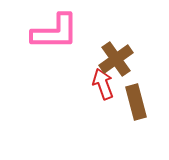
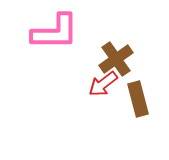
red arrow: rotated 108 degrees counterclockwise
brown rectangle: moved 2 px right, 3 px up
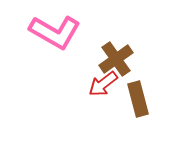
pink L-shape: rotated 30 degrees clockwise
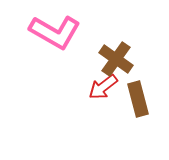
brown cross: rotated 20 degrees counterclockwise
red arrow: moved 3 px down
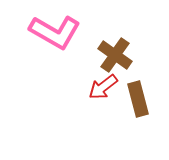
brown cross: moved 1 px left, 4 px up
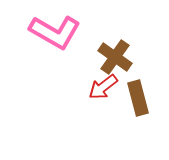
brown cross: moved 2 px down
brown rectangle: moved 1 px up
